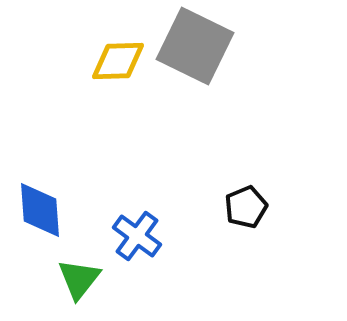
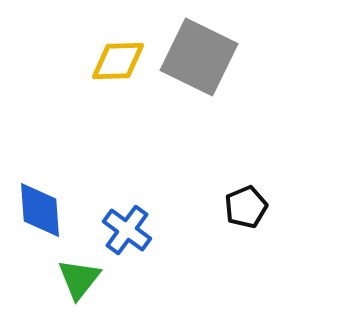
gray square: moved 4 px right, 11 px down
blue cross: moved 10 px left, 6 px up
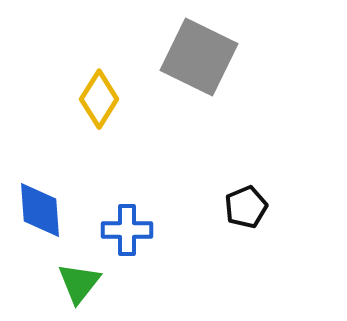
yellow diamond: moved 19 px left, 38 px down; rotated 56 degrees counterclockwise
blue cross: rotated 36 degrees counterclockwise
green triangle: moved 4 px down
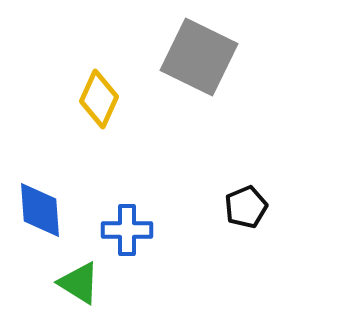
yellow diamond: rotated 8 degrees counterclockwise
green triangle: rotated 36 degrees counterclockwise
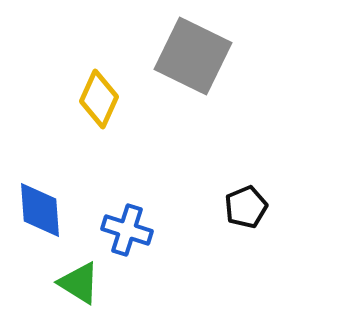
gray square: moved 6 px left, 1 px up
blue cross: rotated 18 degrees clockwise
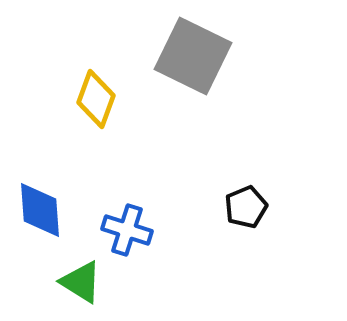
yellow diamond: moved 3 px left; rotated 4 degrees counterclockwise
green triangle: moved 2 px right, 1 px up
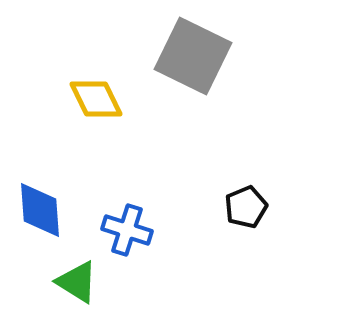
yellow diamond: rotated 46 degrees counterclockwise
green triangle: moved 4 px left
